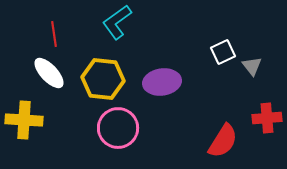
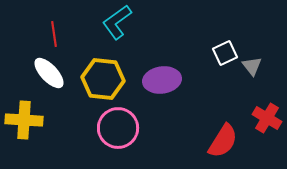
white square: moved 2 px right, 1 px down
purple ellipse: moved 2 px up
red cross: rotated 36 degrees clockwise
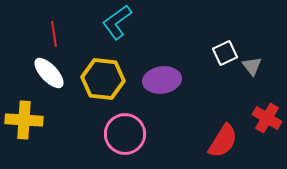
pink circle: moved 7 px right, 6 px down
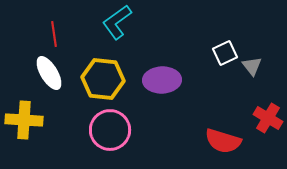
white ellipse: rotated 12 degrees clockwise
purple ellipse: rotated 6 degrees clockwise
red cross: moved 1 px right
pink circle: moved 15 px left, 4 px up
red semicircle: rotated 75 degrees clockwise
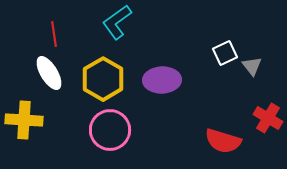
yellow hexagon: rotated 24 degrees clockwise
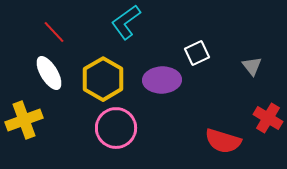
cyan L-shape: moved 9 px right
red line: moved 2 px up; rotated 35 degrees counterclockwise
white square: moved 28 px left
yellow cross: rotated 24 degrees counterclockwise
pink circle: moved 6 px right, 2 px up
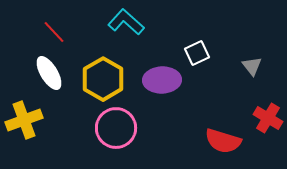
cyan L-shape: rotated 78 degrees clockwise
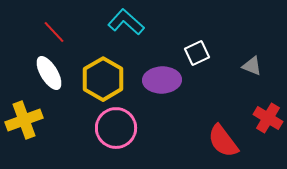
gray triangle: rotated 30 degrees counterclockwise
red semicircle: rotated 36 degrees clockwise
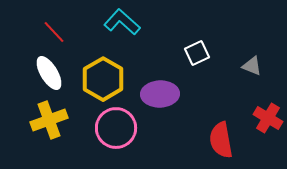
cyan L-shape: moved 4 px left
purple ellipse: moved 2 px left, 14 px down
yellow cross: moved 25 px right
red semicircle: moved 2 px left, 1 px up; rotated 27 degrees clockwise
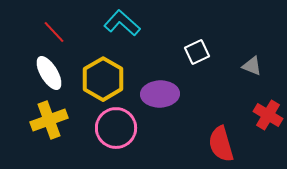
cyan L-shape: moved 1 px down
white square: moved 1 px up
red cross: moved 3 px up
red semicircle: moved 4 px down; rotated 6 degrees counterclockwise
